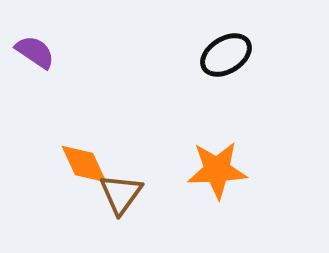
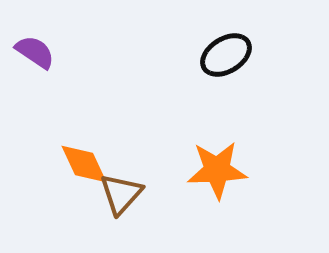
brown triangle: rotated 6 degrees clockwise
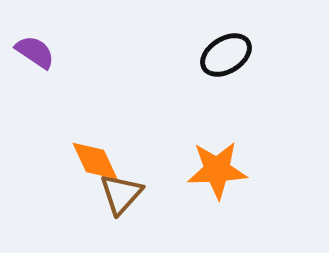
orange diamond: moved 11 px right, 3 px up
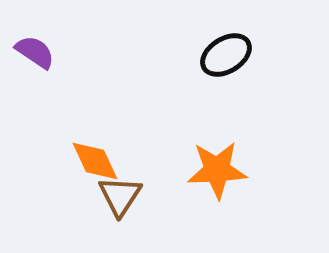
brown triangle: moved 1 px left, 2 px down; rotated 9 degrees counterclockwise
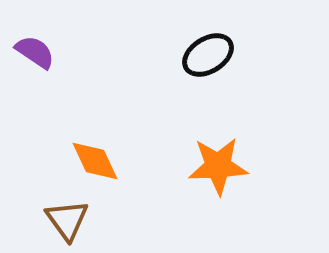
black ellipse: moved 18 px left
orange star: moved 1 px right, 4 px up
brown triangle: moved 53 px left, 24 px down; rotated 9 degrees counterclockwise
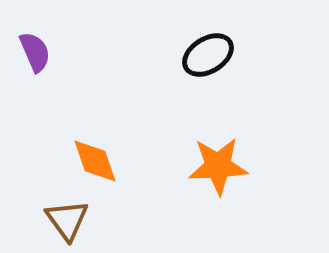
purple semicircle: rotated 33 degrees clockwise
orange diamond: rotated 6 degrees clockwise
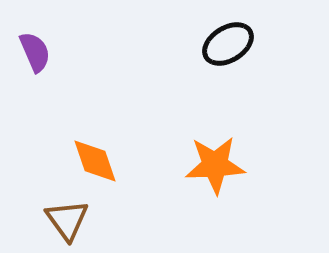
black ellipse: moved 20 px right, 11 px up
orange star: moved 3 px left, 1 px up
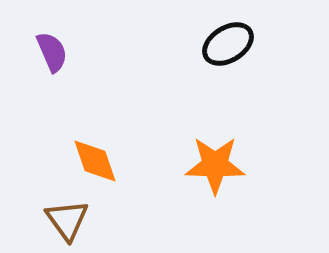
purple semicircle: moved 17 px right
orange star: rotated 4 degrees clockwise
